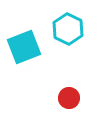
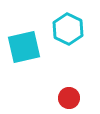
cyan square: rotated 8 degrees clockwise
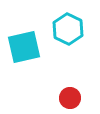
red circle: moved 1 px right
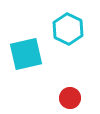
cyan square: moved 2 px right, 7 px down
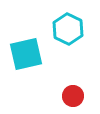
red circle: moved 3 px right, 2 px up
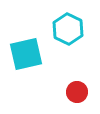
red circle: moved 4 px right, 4 px up
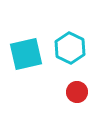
cyan hexagon: moved 2 px right, 19 px down
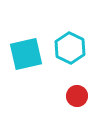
red circle: moved 4 px down
